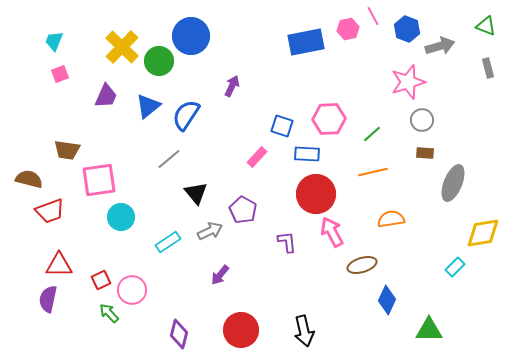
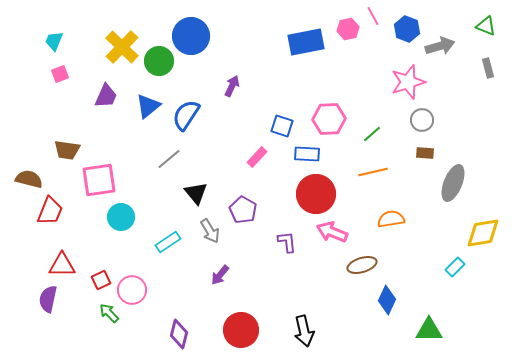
red trapezoid at (50, 211): rotated 48 degrees counterclockwise
gray arrow at (210, 231): rotated 85 degrees clockwise
pink arrow at (332, 232): rotated 40 degrees counterclockwise
red triangle at (59, 265): moved 3 px right
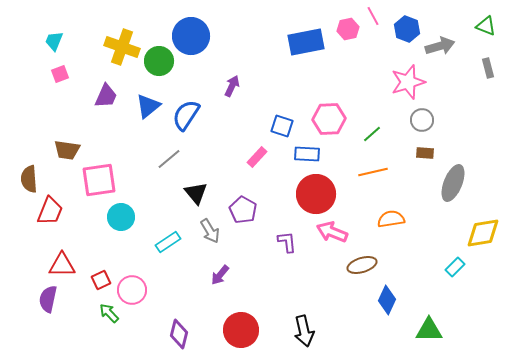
yellow cross at (122, 47): rotated 24 degrees counterclockwise
brown semicircle at (29, 179): rotated 108 degrees counterclockwise
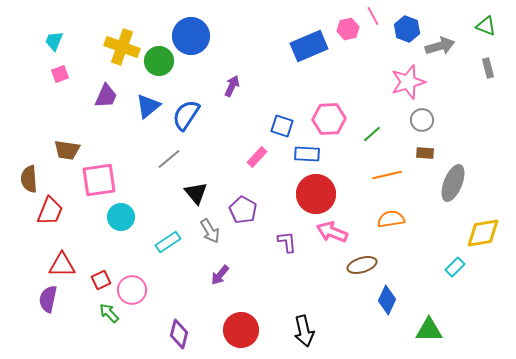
blue rectangle at (306, 42): moved 3 px right, 4 px down; rotated 12 degrees counterclockwise
orange line at (373, 172): moved 14 px right, 3 px down
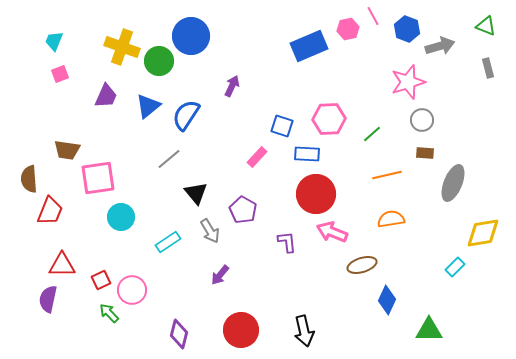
pink square at (99, 180): moved 1 px left, 2 px up
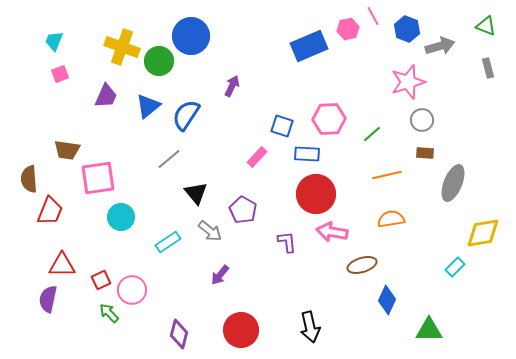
gray arrow at (210, 231): rotated 20 degrees counterclockwise
pink arrow at (332, 232): rotated 12 degrees counterclockwise
black arrow at (304, 331): moved 6 px right, 4 px up
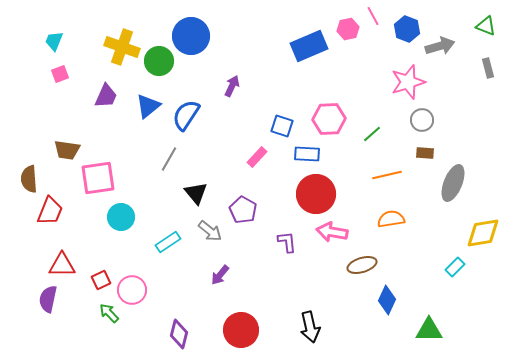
gray line at (169, 159): rotated 20 degrees counterclockwise
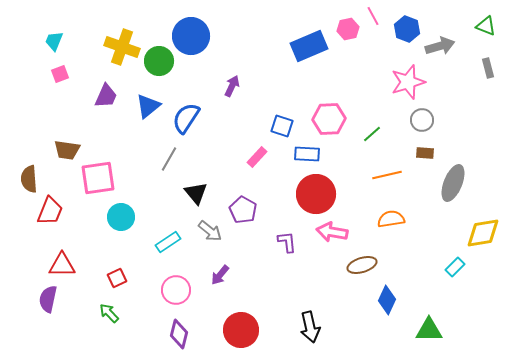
blue semicircle at (186, 115): moved 3 px down
red square at (101, 280): moved 16 px right, 2 px up
pink circle at (132, 290): moved 44 px right
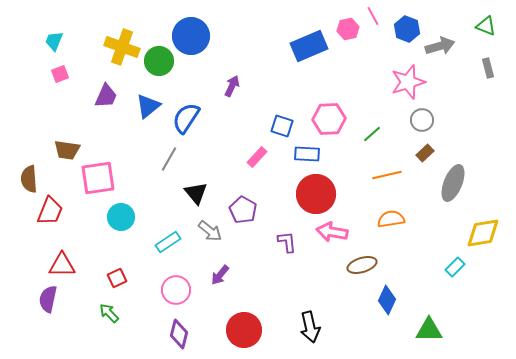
brown rectangle at (425, 153): rotated 48 degrees counterclockwise
red circle at (241, 330): moved 3 px right
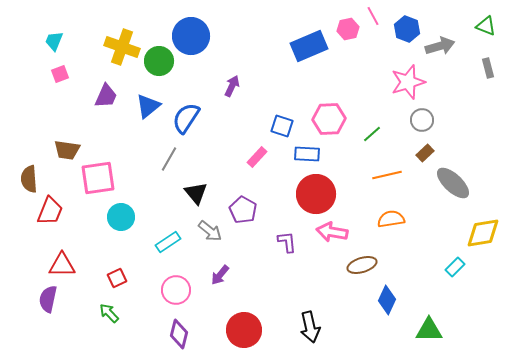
gray ellipse at (453, 183): rotated 69 degrees counterclockwise
